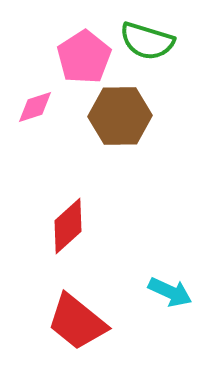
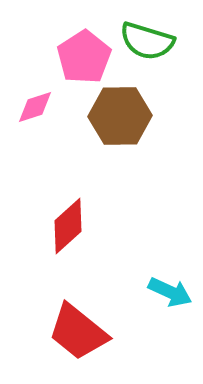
red trapezoid: moved 1 px right, 10 px down
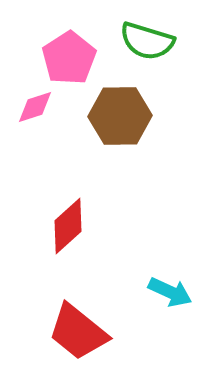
pink pentagon: moved 15 px left, 1 px down
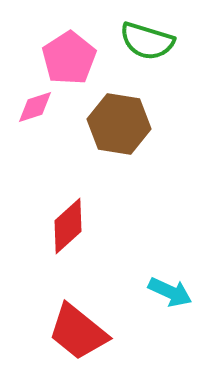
brown hexagon: moved 1 px left, 8 px down; rotated 10 degrees clockwise
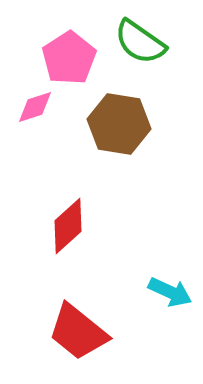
green semicircle: moved 7 px left, 1 px down; rotated 18 degrees clockwise
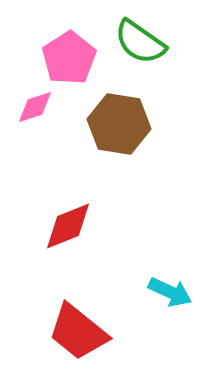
red diamond: rotated 20 degrees clockwise
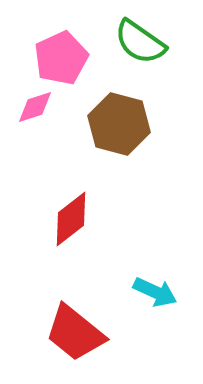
pink pentagon: moved 8 px left; rotated 8 degrees clockwise
brown hexagon: rotated 6 degrees clockwise
red diamond: moved 3 px right, 7 px up; rotated 16 degrees counterclockwise
cyan arrow: moved 15 px left
red trapezoid: moved 3 px left, 1 px down
